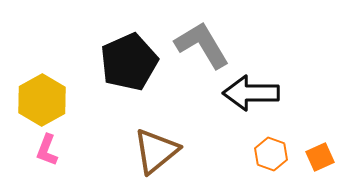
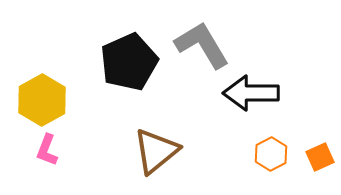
orange hexagon: rotated 12 degrees clockwise
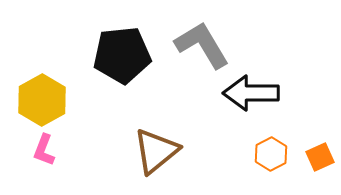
black pentagon: moved 7 px left, 7 px up; rotated 18 degrees clockwise
pink L-shape: moved 3 px left
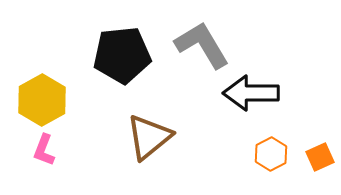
brown triangle: moved 7 px left, 14 px up
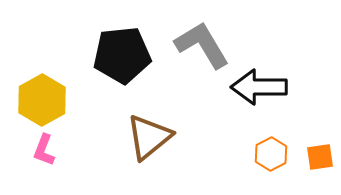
black arrow: moved 8 px right, 6 px up
orange square: rotated 16 degrees clockwise
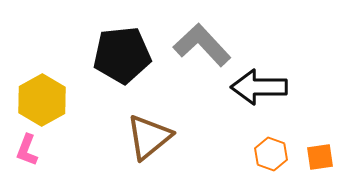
gray L-shape: rotated 12 degrees counterclockwise
pink L-shape: moved 17 px left
orange hexagon: rotated 12 degrees counterclockwise
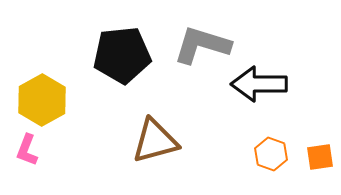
gray L-shape: rotated 30 degrees counterclockwise
black arrow: moved 3 px up
brown triangle: moved 6 px right, 4 px down; rotated 24 degrees clockwise
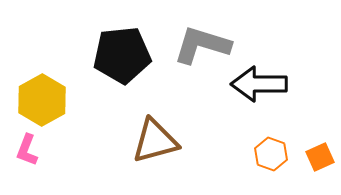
orange square: rotated 16 degrees counterclockwise
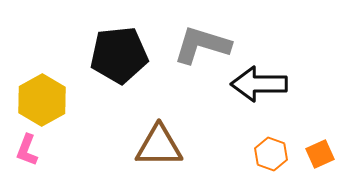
black pentagon: moved 3 px left
brown triangle: moved 4 px right, 5 px down; rotated 15 degrees clockwise
orange square: moved 3 px up
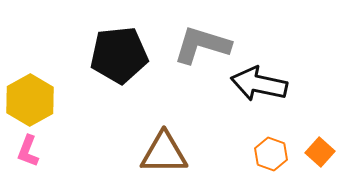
black arrow: rotated 12 degrees clockwise
yellow hexagon: moved 12 px left
brown triangle: moved 5 px right, 7 px down
pink L-shape: moved 1 px right, 1 px down
orange square: moved 2 px up; rotated 24 degrees counterclockwise
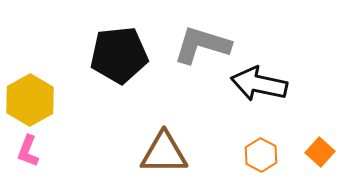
orange hexagon: moved 10 px left, 1 px down; rotated 8 degrees clockwise
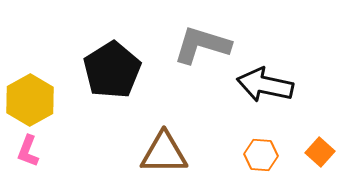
black pentagon: moved 7 px left, 15 px down; rotated 26 degrees counterclockwise
black arrow: moved 6 px right, 1 px down
orange hexagon: rotated 24 degrees counterclockwise
